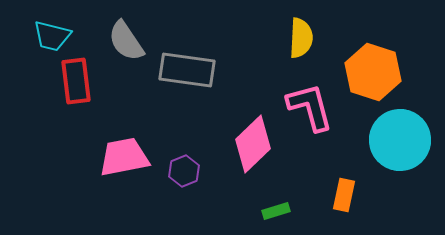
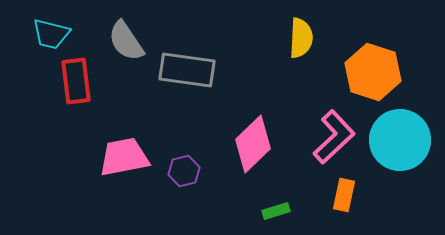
cyan trapezoid: moved 1 px left, 2 px up
pink L-shape: moved 24 px right, 30 px down; rotated 62 degrees clockwise
purple hexagon: rotated 8 degrees clockwise
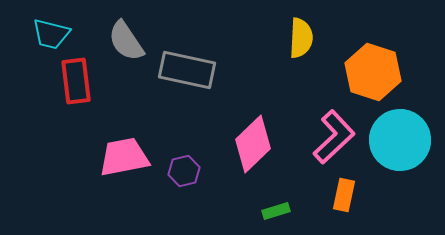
gray rectangle: rotated 4 degrees clockwise
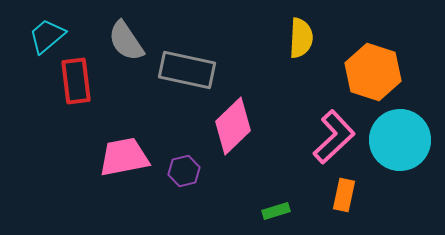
cyan trapezoid: moved 4 px left, 2 px down; rotated 126 degrees clockwise
pink diamond: moved 20 px left, 18 px up
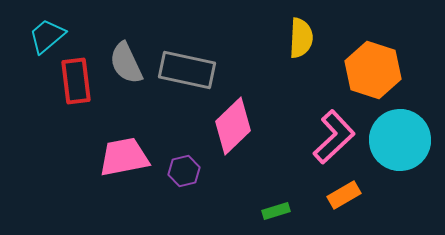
gray semicircle: moved 22 px down; rotated 9 degrees clockwise
orange hexagon: moved 2 px up
orange rectangle: rotated 48 degrees clockwise
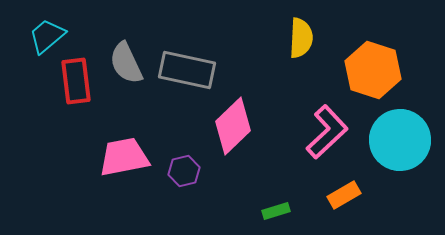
pink L-shape: moved 7 px left, 5 px up
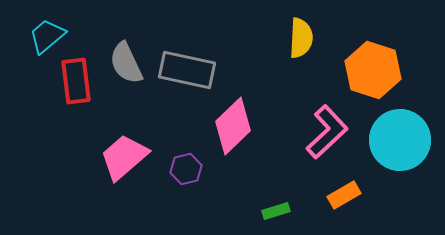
pink trapezoid: rotated 30 degrees counterclockwise
purple hexagon: moved 2 px right, 2 px up
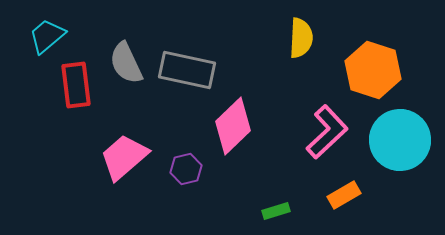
red rectangle: moved 4 px down
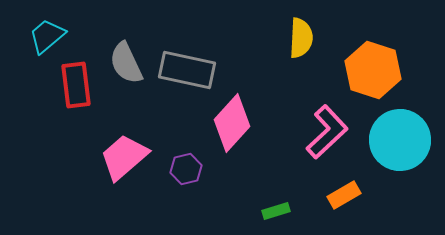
pink diamond: moved 1 px left, 3 px up; rotated 4 degrees counterclockwise
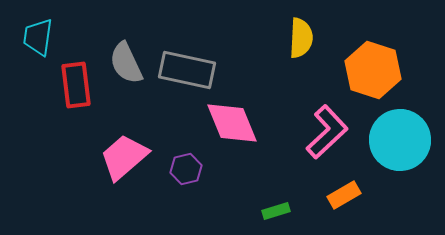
cyan trapezoid: moved 9 px left, 1 px down; rotated 42 degrees counterclockwise
pink diamond: rotated 64 degrees counterclockwise
